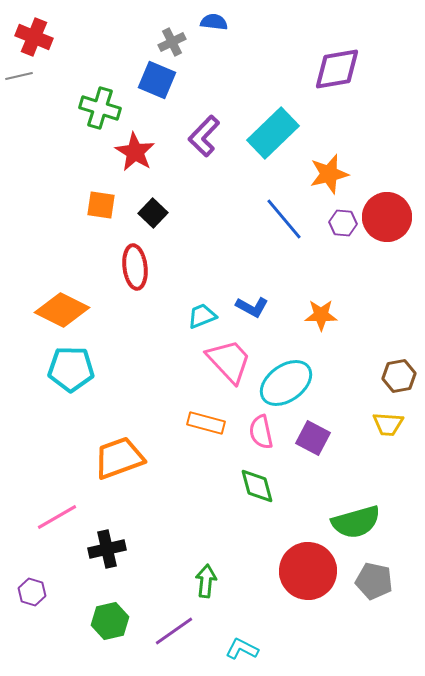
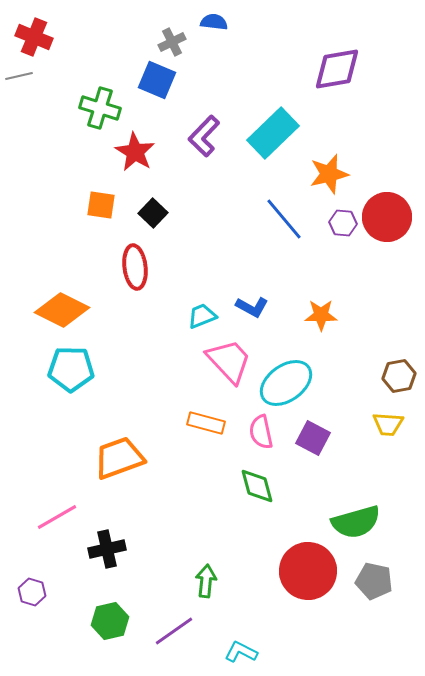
cyan L-shape at (242, 649): moved 1 px left, 3 px down
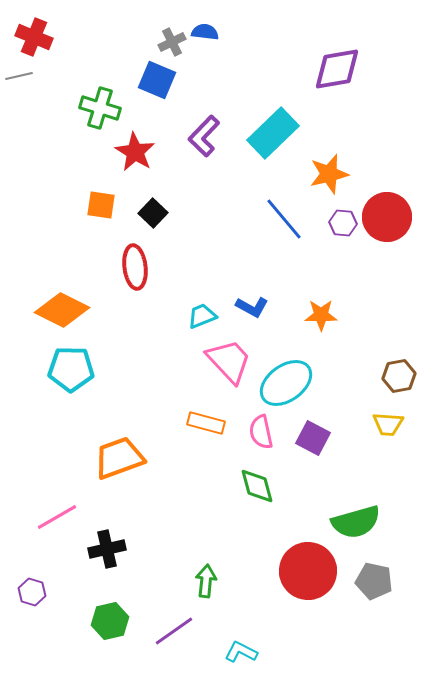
blue semicircle at (214, 22): moved 9 px left, 10 px down
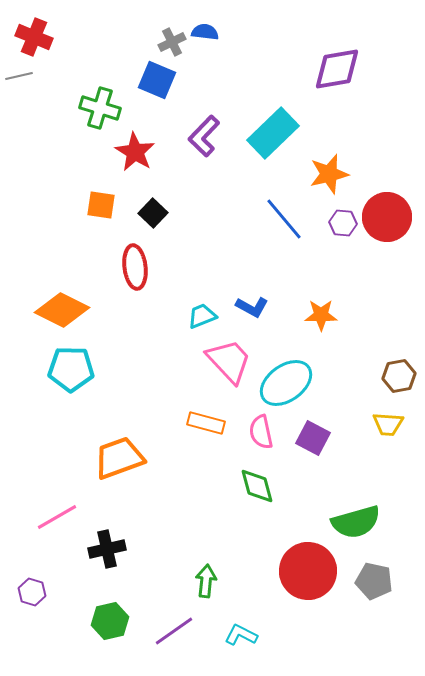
cyan L-shape at (241, 652): moved 17 px up
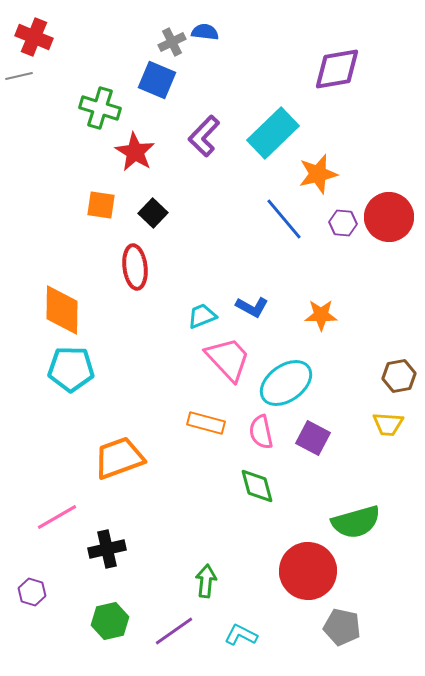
orange star at (329, 174): moved 11 px left
red circle at (387, 217): moved 2 px right
orange diamond at (62, 310): rotated 64 degrees clockwise
pink trapezoid at (229, 361): moved 1 px left, 2 px up
gray pentagon at (374, 581): moved 32 px left, 46 px down
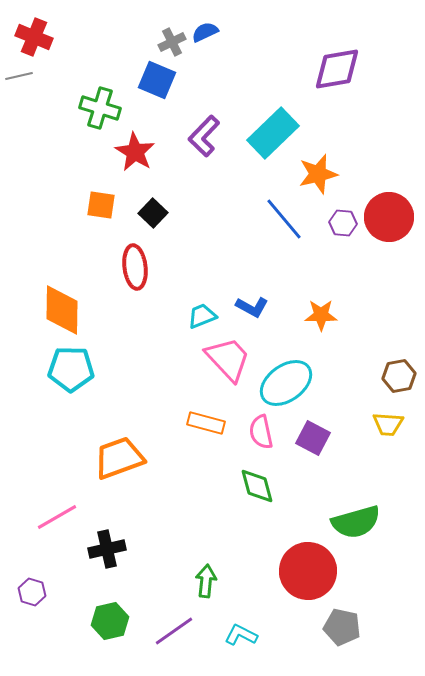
blue semicircle at (205, 32): rotated 32 degrees counterclockwise
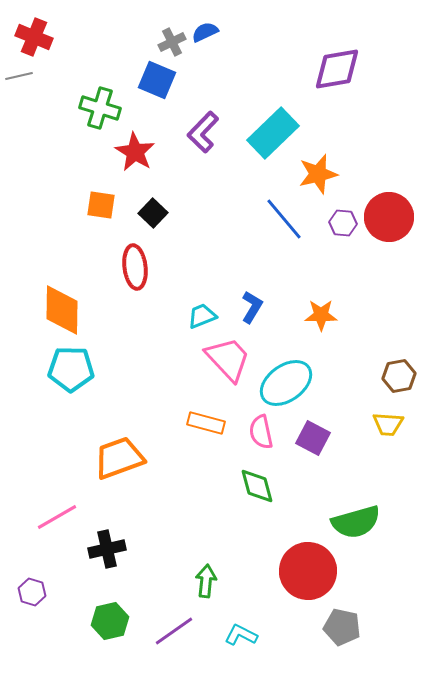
purple L-shape at (204, 136): moved 1 px left, 4 px up
blue L-shape at (252, 307): rotated 88 degrees counterclockwise
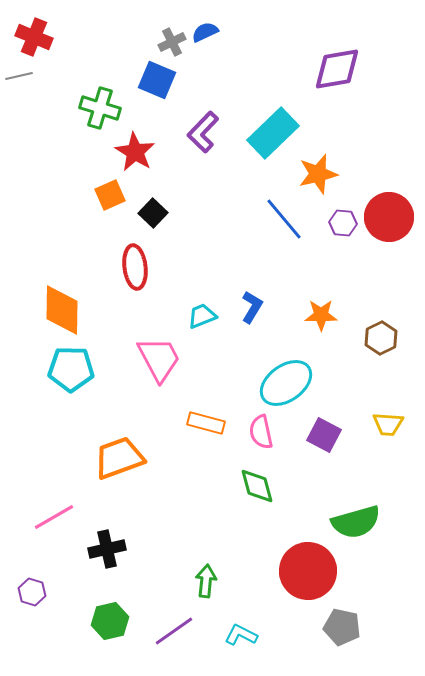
orange square at (101, 205): moved 9 px right, 10 px up; rotated 32 degrees counterclockwise
pink trapezoid at (228, 359): moved 69 px left; rotated 15 degrees clockwise
brown hexagon at (399, 376): moved 18 px left, 38 px up; rotated 16 degrees counterclockwise
purple square at (313, 438): moved 11 px right, 3 px up
pink line at (57, 517): moved 3 px left
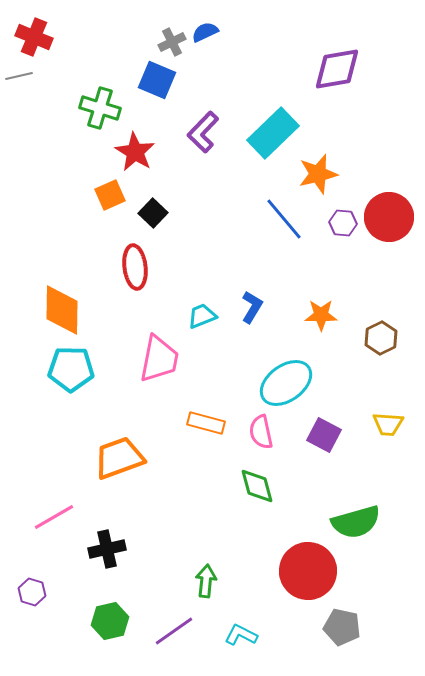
pink trapezoid at (159, 359): rotated 39 degrees clockwise
